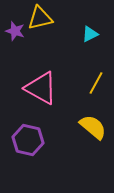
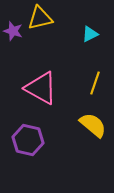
purple star: moved 2 px left
yellow line: moved 1 px left; rotated 10 degrees counterclockwise
yellow semicircle: moved 2 px up
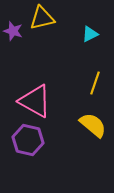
yellow triangle: moved 2 px right
pink triangle: moved 6 px left, 13 px down
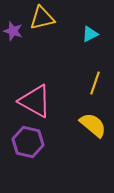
purple hexagon: moved 2 px down
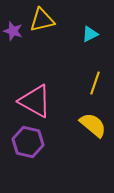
yellow triangle: moved 2 px down
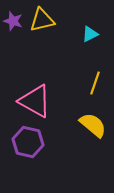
purple star: moved 10 px up
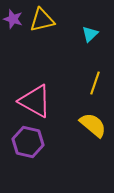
purple star: moved 2 px up
cyan triangle: rotated 18 degrees counterclockwise
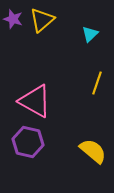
yellow triangle: rotated 28 degrees counterclockwise
yellow line: moved 2 px right
yellow semicircle: moved 26 px down
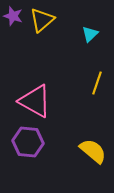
purple star: moved 3 px up
purple hexagon: rotated 8 degrees counterclockwise
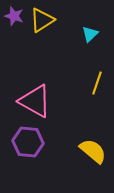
purple star: moved 1 px right
yellow triangle: rotated 8 degrees clockwise
